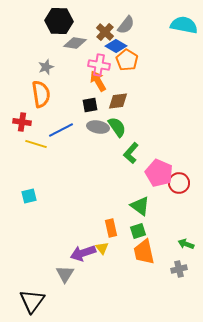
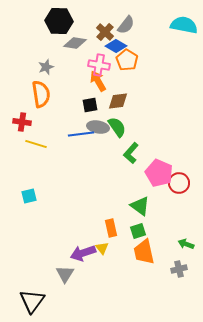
blue line: moved 20 px right, 4 px down; rotated 20 degrees clockwise
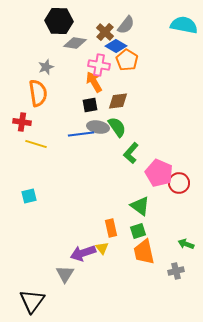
orange arrow: moved 4 px left, 1 px down
orange semicircle: moved 3 px left, 1 px up
gray cross: moved 3 px left, 2 px down
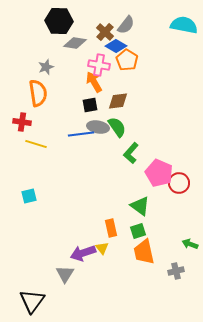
green arrow: moved 4 px right
